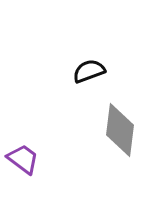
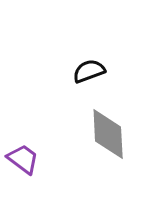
gray diamond: moved 12 px left, 4 px down; rotated 10 degrees counterclockwise
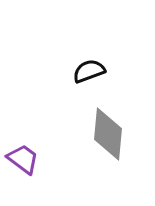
gray diamond: rotated 8 degrees clockwise
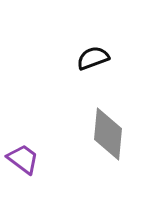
black semicircle: moved 4 px right, 13 px up
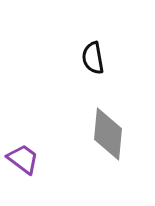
black semicircle: rotated 80 degrees counterclockwise
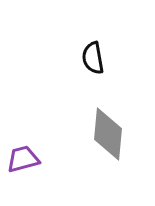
purple trapezoid: rotated 52 degrees counterclockwise
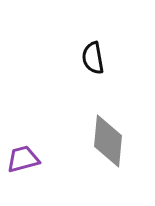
gray diamond: moved 7 px down
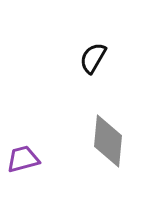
black semicircle: rotated 40 degrees clockwise
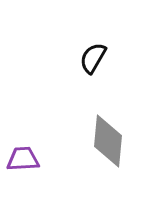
purple trapezoid: rotated 12 degrees clockwise
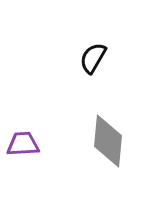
purple trapezoid: moved 15 px up
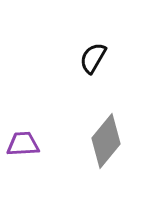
gray diamond: moved 2 px left; rotated 34 degrees clockwise
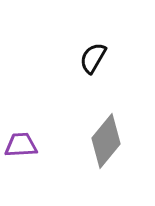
purple trapezoid: moved 2 px left, 1 px down
